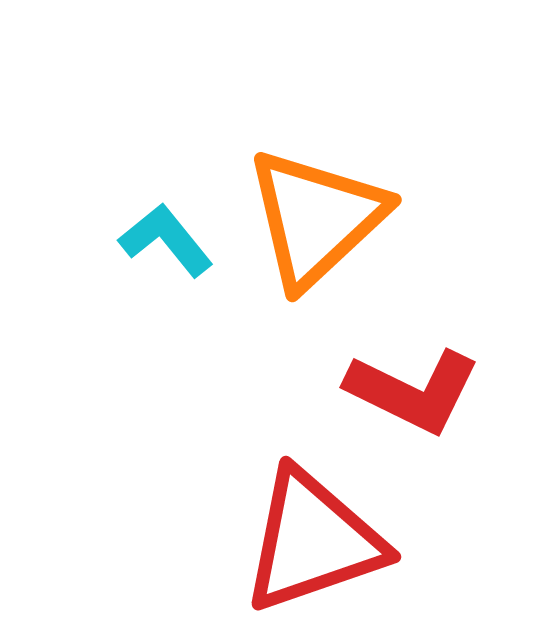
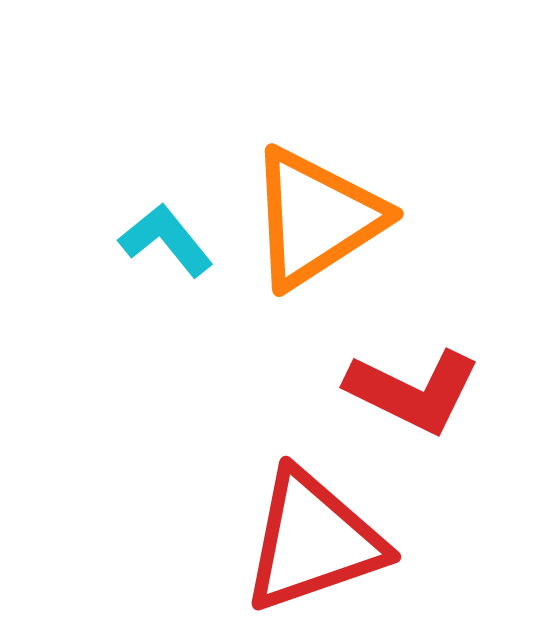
orange triangle: rotated 10 degrees clockwise
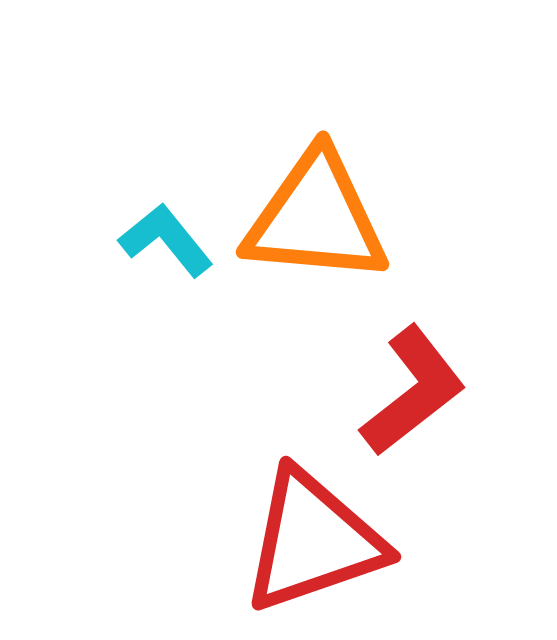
orange triangle: rotated 38 degrees clockwise
red L-shape: rotated 64 degrees counterclockwise
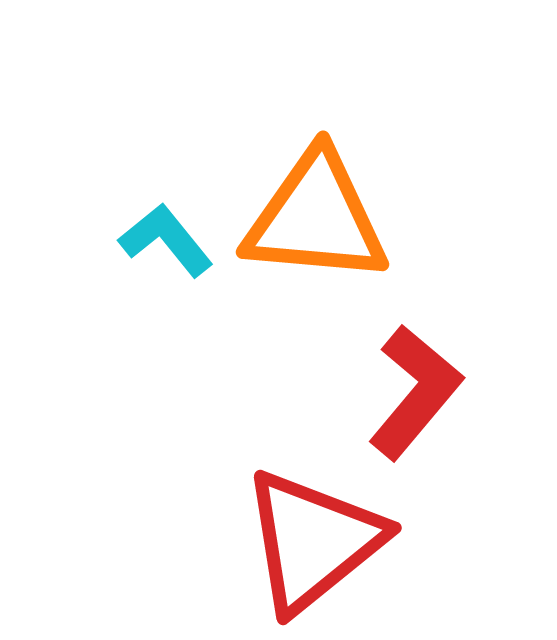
red L-shape: moved 2 px right, 1 px down; rotated 12 degrees counterclockwise
red triangle: rotated 20 degrees counterclockwise
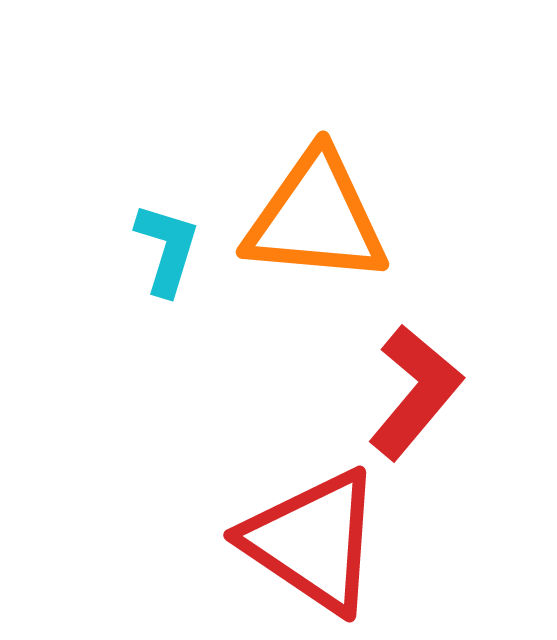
cyan L-shape: moved 1 px right, 9 px down; rotated 56 degrees clockwise
red triangle: rotated 47 degrees counterclockwise
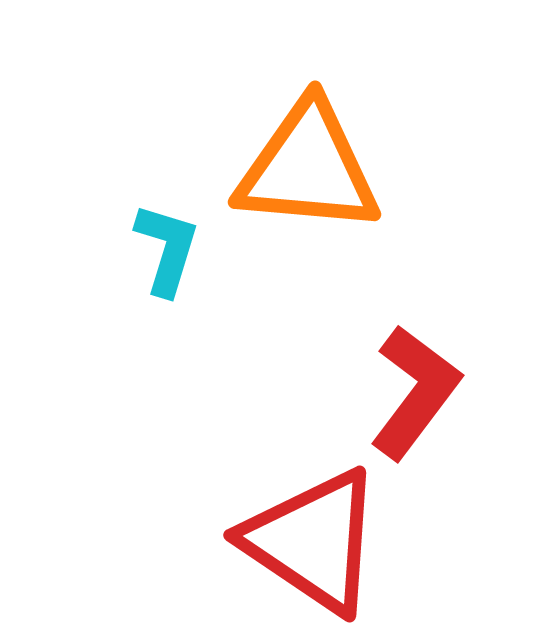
orange triangle: moved 8 px left, 50 px up
red L-shape: rotated 3 degrees counterclockwise
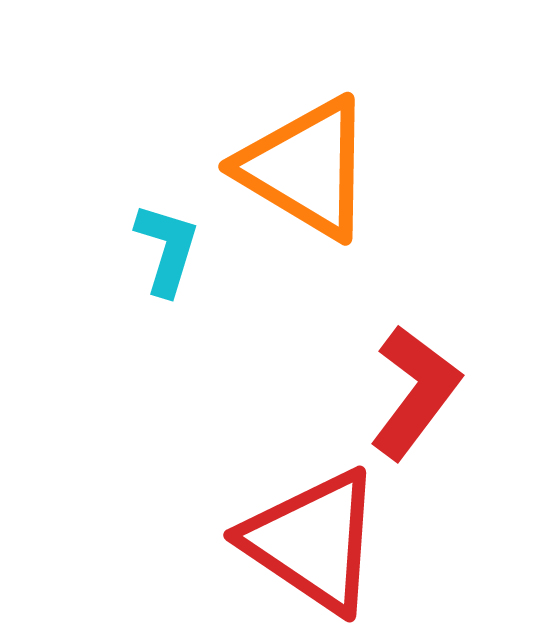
orange triangle: moved 2 px left; rotated 26 degrees clockwise
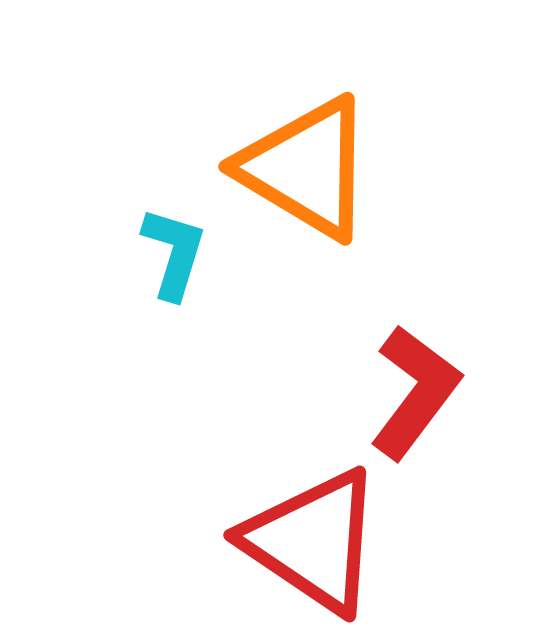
cyan L-shape: moved 7 px right, 4 px down
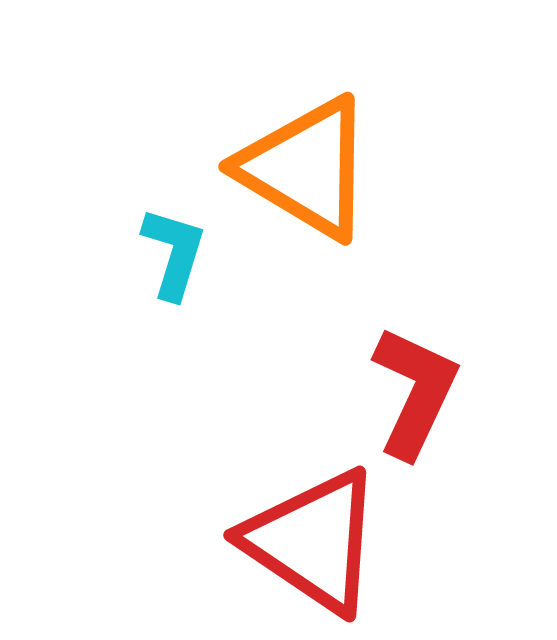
red L-shape: rotated 12 degrees counterclockwise
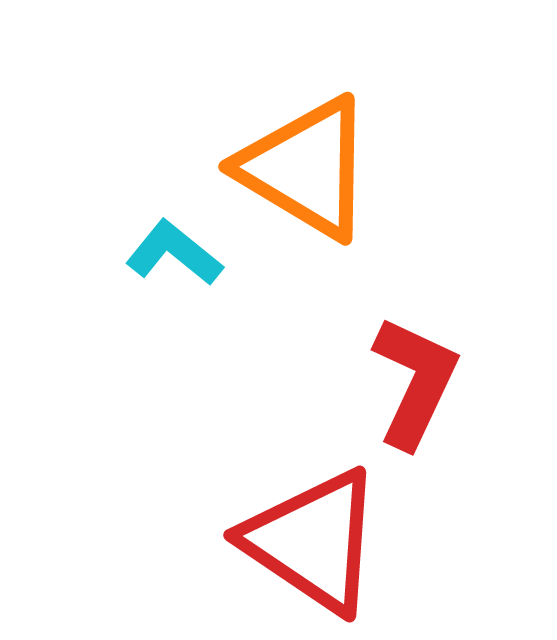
cyan L-shape: rotated 68 degrees counterclockwise
red L-shape: moved 10 px up
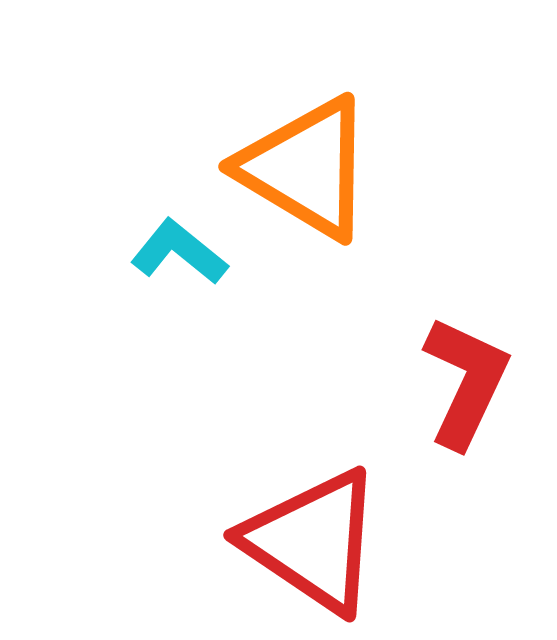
cyan L-shape: moved 5 px right, 1 px up
red L-shape: moved 51 px right
